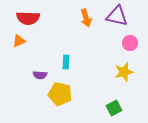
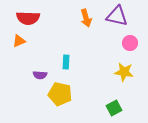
yellow star: rotated 24 degrees clockwise
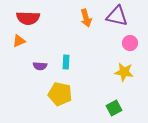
purple semicircle: moved 9 px up
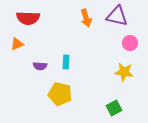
orange triangle: moved 2 px left, 3 px down
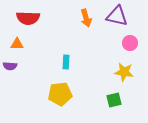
orange triangle: rotated 24 degrees clockwise
purple semicircle: moved 30 px left
yellow pentagon: rotated 20 degrees counterclockwise
green square: moved 8 px up; rotated 14 degrees clockwise
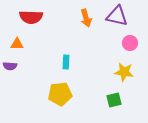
red semicircle: moved 3 px right, 1 px up
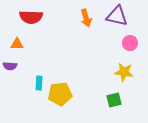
cyan rectangle: moved 27 px left, 21 px down
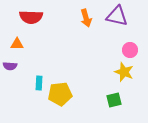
pink circle: moved 7 px down
yellow star: rotated 12 degrees clockwise
